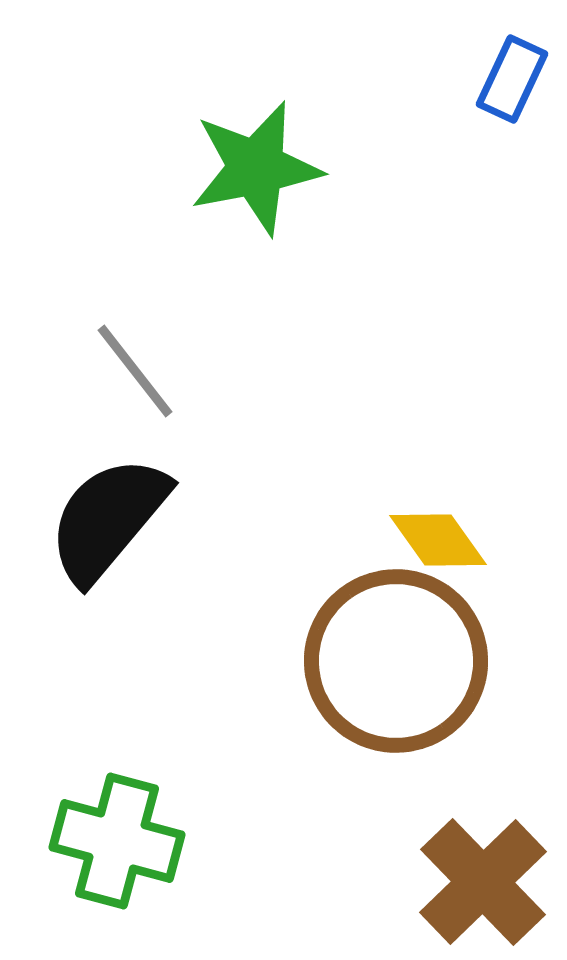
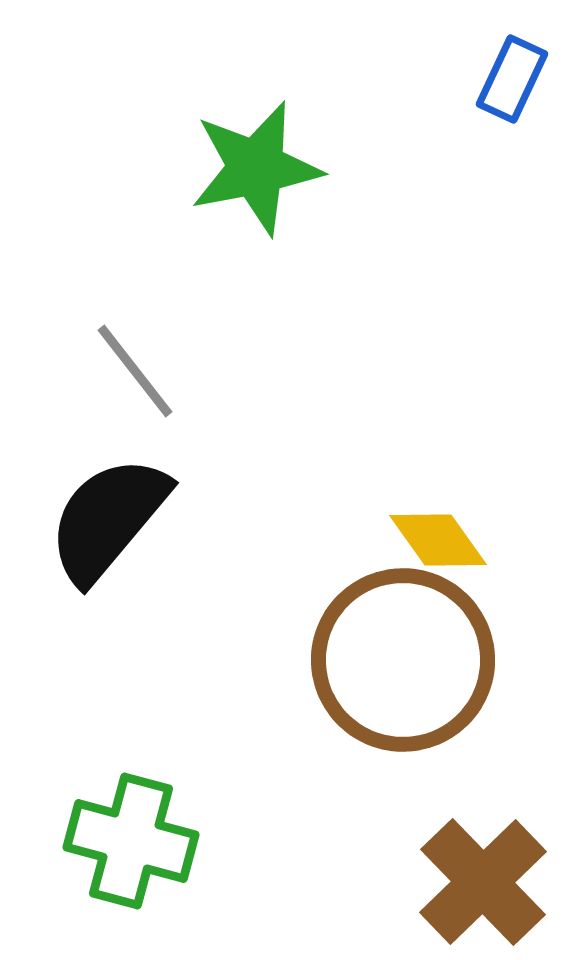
brown circle: moved 7 px right, 1 px up
green cross: moved 14 px right
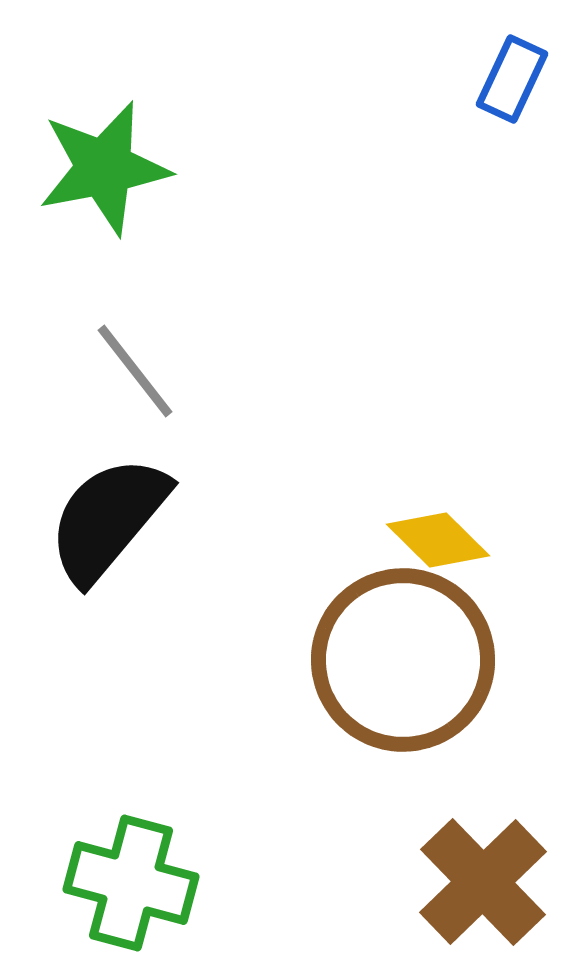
green star: moved 152 px left
yellow diamond: rotated 10 degrees counterclockwise
green cross: moved 42 px down
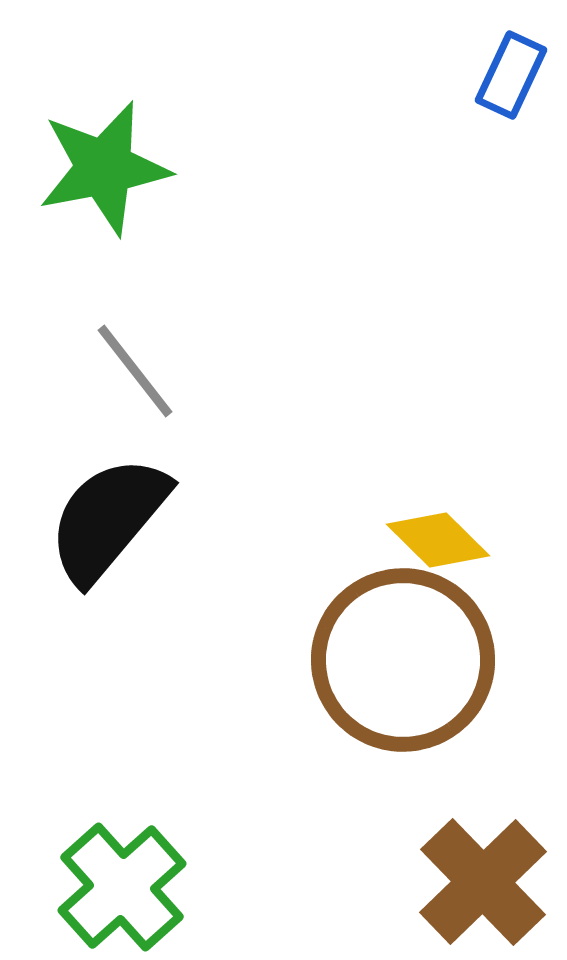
blue rectangle: moved 1 px left, 4 px up
green cross: moved 9 px left, 4 px down; rotated 33 degrees clockwise
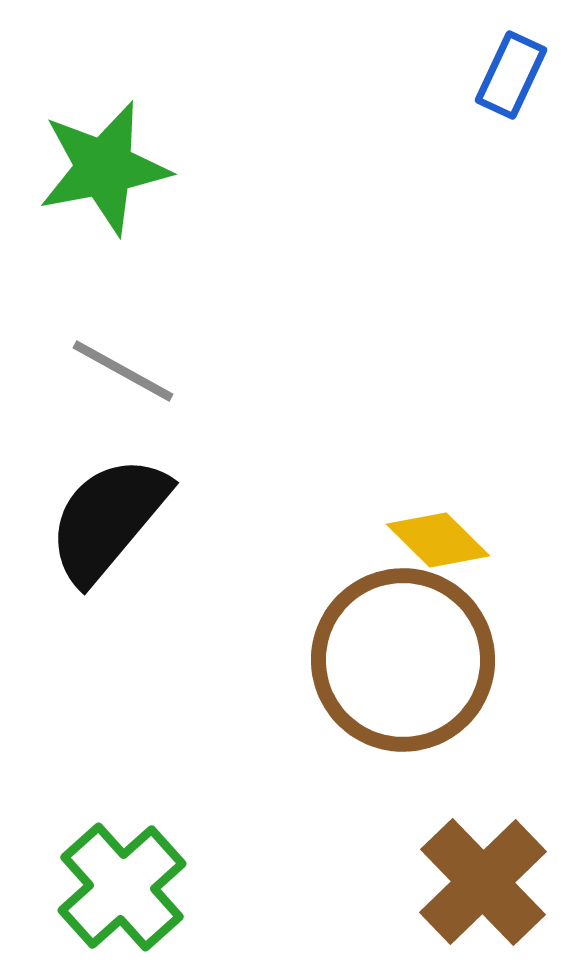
gray line: moved 12 px left; rotated 23 degrees counterclockwise
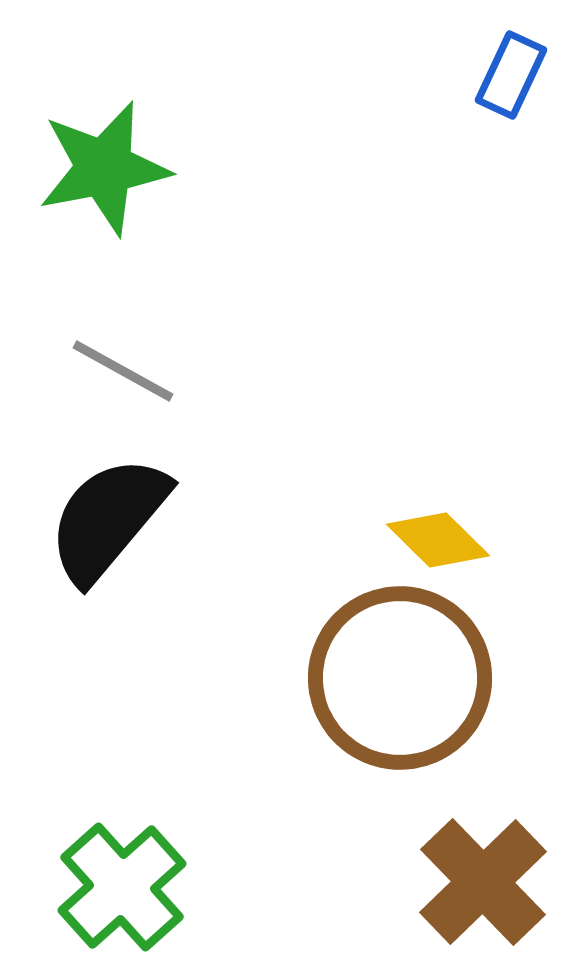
brown circle: moved 3 px left, 18 px down
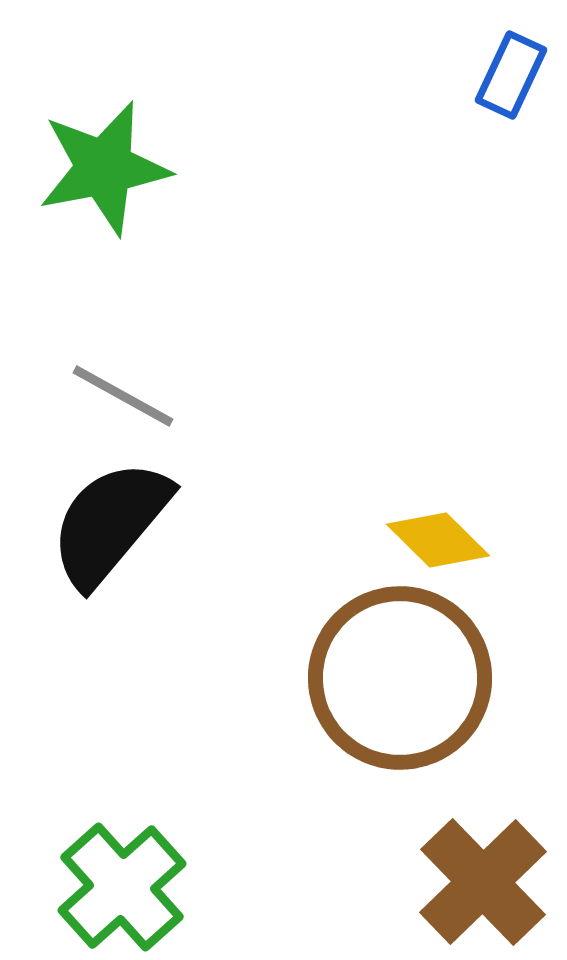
gray line: moved 25 px down
black semicircle: moved 2 px right, 4 px down
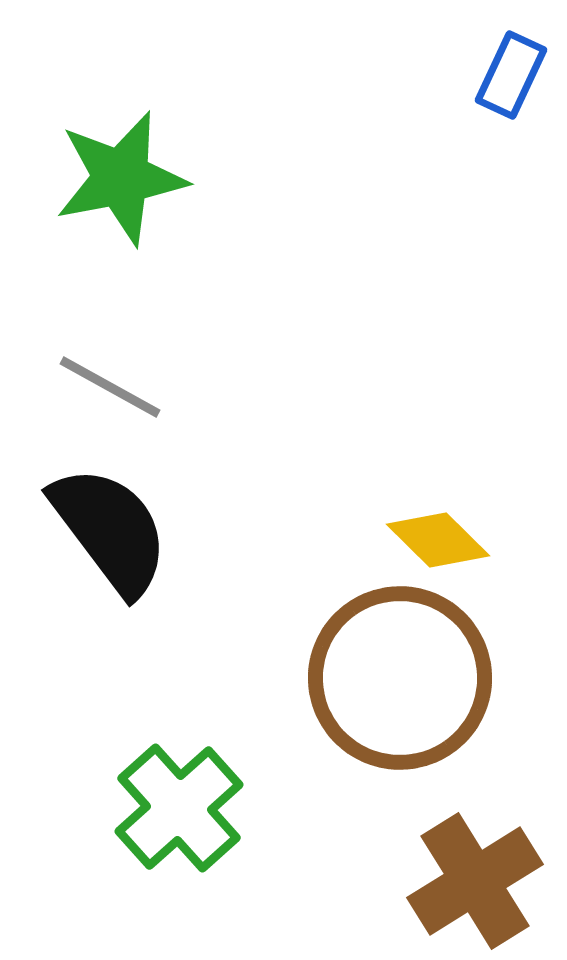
green star: moved 17 px right, 10 px down
gray line: moved 13 px left, 9 px up
black semicircle: moved 7 px down; rotated 103 degrees clockwise
brown cross: moved 8 px left, 1 px up; rotated 12 degrees clockwise
green cross: moved 57 px right, 79 px up
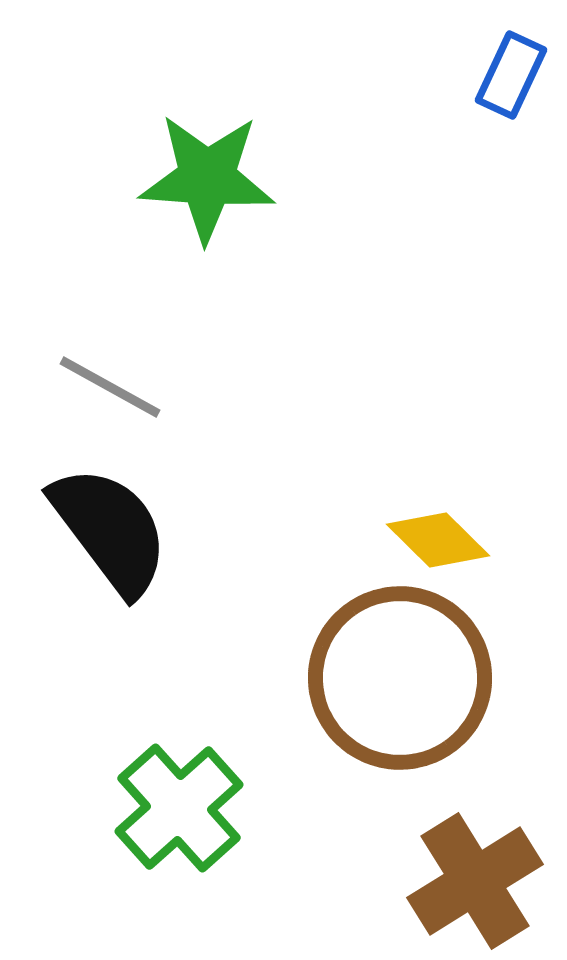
green star: moved 86 px right; rotated 15 degrees clockwise
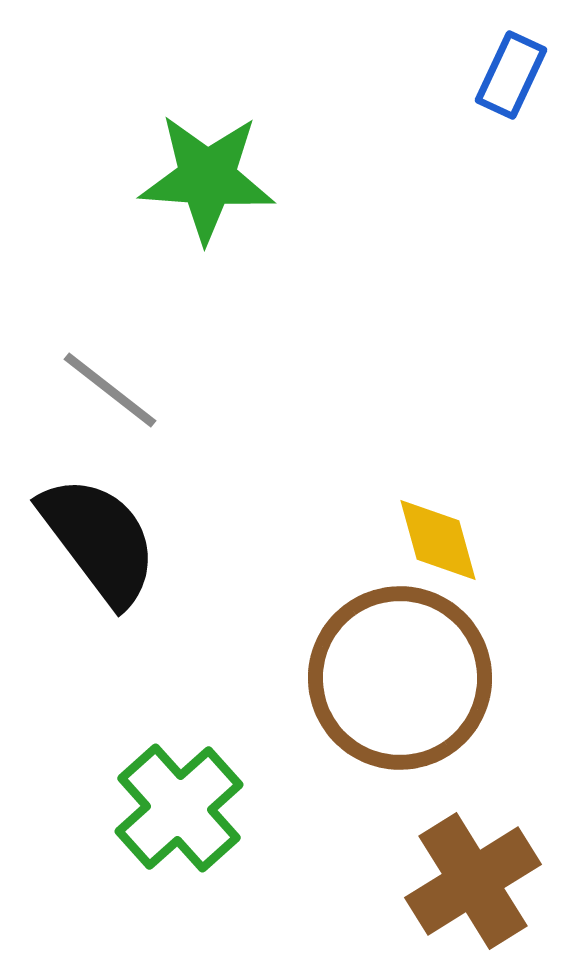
gray line: moved 3 px down; rotated 9 degrees clockwise
black semicircle: moved 11 px left, 10 px down
yellow diamond: rotated 30 degrees clockwise
brown cross: moved 2 px left
